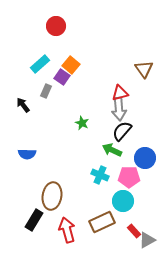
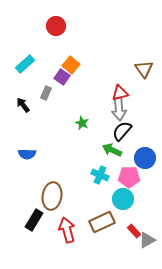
cyan rectangle: moved 15 px left
gray rectangle: moved 2 px down
cyan circle: moved 2 px up
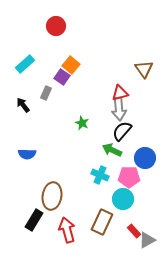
brown rectangle: rotated 40 degrees counterclockwise
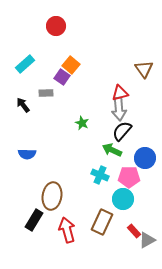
gray rectangle: rotated 64 degrees clockwise
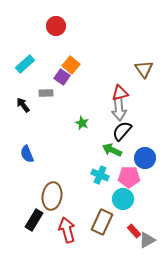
blue semicircle: rotated 66 degrees clockwise
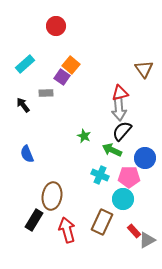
green star: moved 2 px right, 13 px down
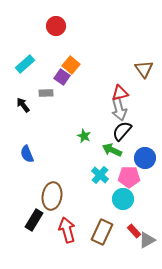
gray arrow: rotated 10 degrees counterclockwise
cyan cross: rotated 18 degrees clockwise
brown rectangle: moved 10 px down
